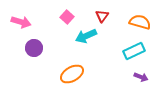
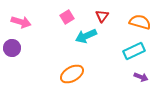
pink square: rotated 16 degrees clockwise
purple circle: moved 22 px left
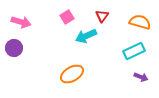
purple circle: moved 2 px right
